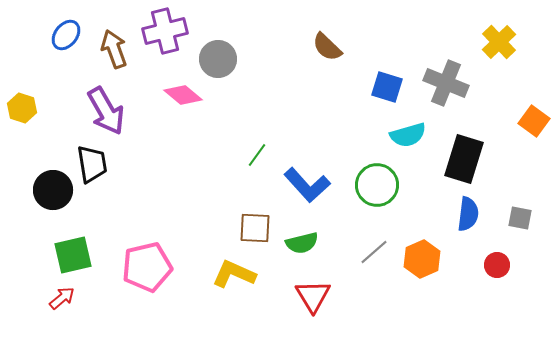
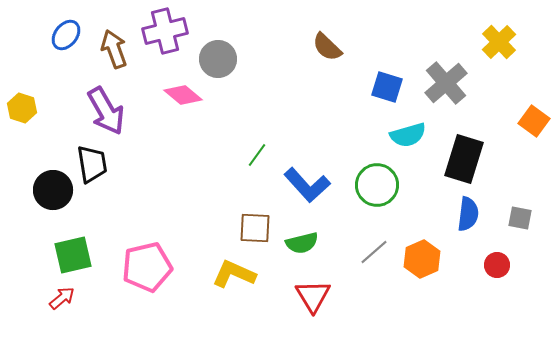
gray cross: rotated 27 degrees clockwise
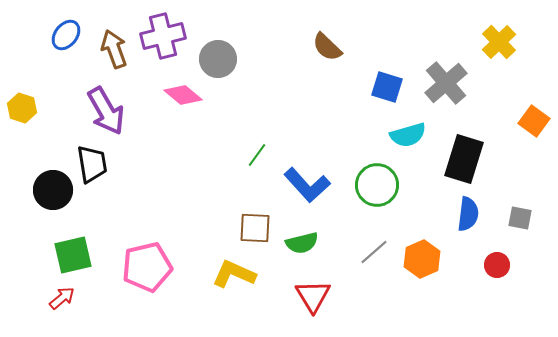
purple cross: moved 2 px left, 5 px down
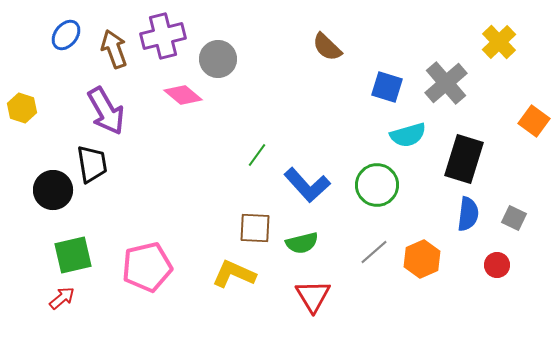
gray square: moved 6 px left; rotated 15 degrees clockwise
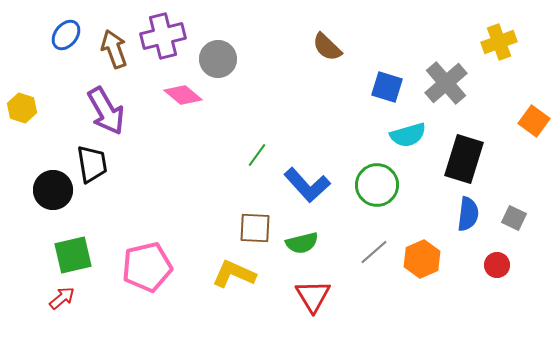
yellow cross: rotated 24 degrees clockwise
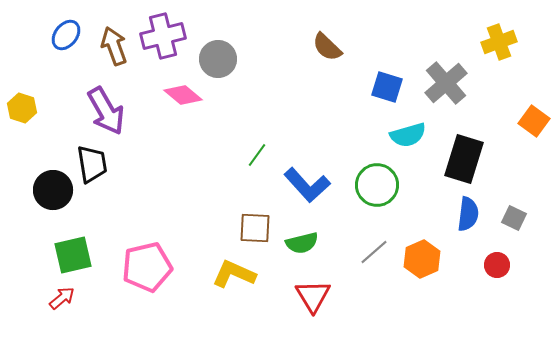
brown arrow: moved 3 px up
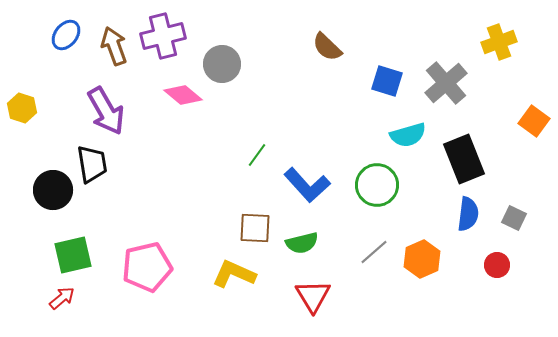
gray circle: moved 4 px right, 5 px down
blue square: moved 6 px up
black rectangle: rotated 39 degrees counterclockwise
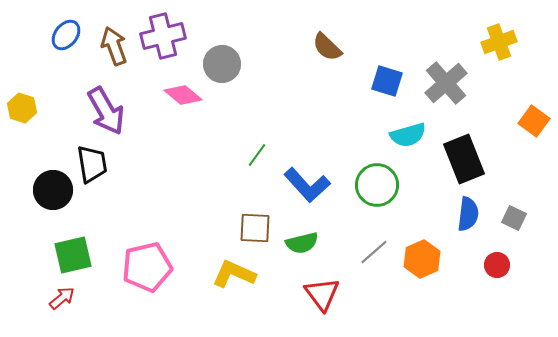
red triangle: moved 9 px right, 2 px up; rotated 6 degrees counterclockwise
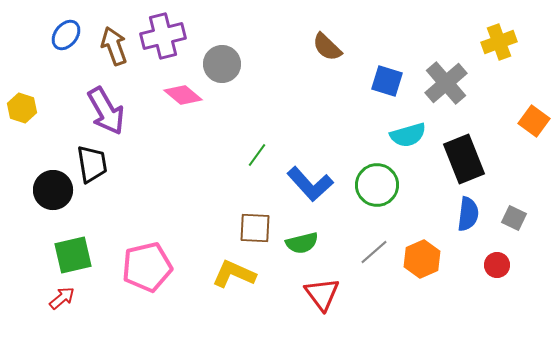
blue L-shape: moved 3 px right, 1 px up
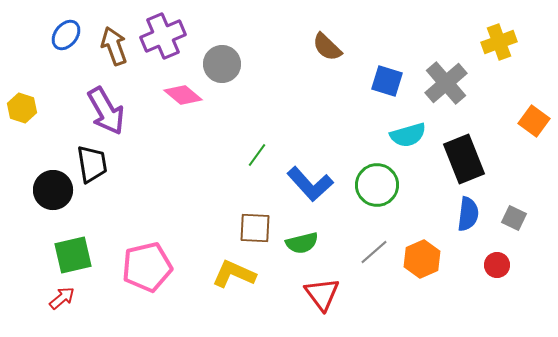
purple cross: rotated 9 degrees counterclockwise
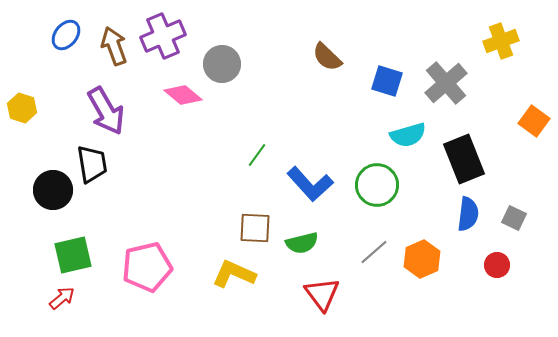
yellow cross: moved 2 px right, 1 px up
brown semicircle: moved 10 px down
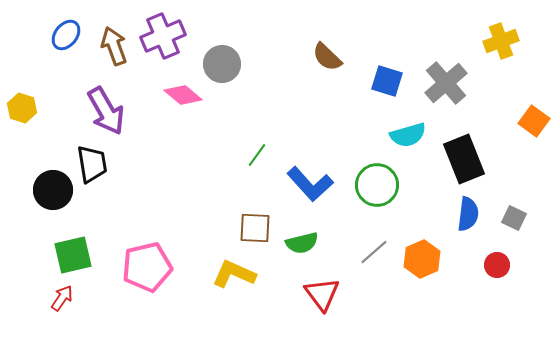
red arrow: rotated 16 degrees counterclockwise
